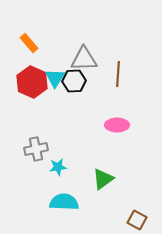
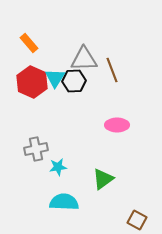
brown line: moved 6 px left, 4 px up; rotated 25 degrees counterclockwise
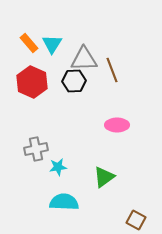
cyan triangle: moved 3 px left, 34 px up
green triangle: moved 1 px right, 2 px up
brown square: moved 1 px left
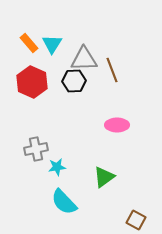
cyan star: moved 1 px left
cyan semicircle: rotated 136 degrees counterclockwise
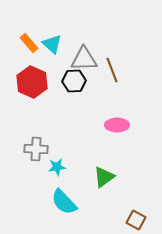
cyan triangle: rotated 20 degrees counterclockwise
gray cross: rotated 15 degrees clockwise
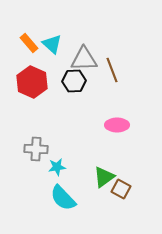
cyan semicircle: moved 1 px left, 4 px up
brown square: moved 15 px left, 31 px up
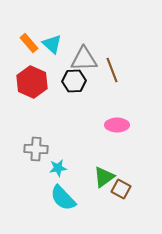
cyan star: moved 1 px right, 1 px down
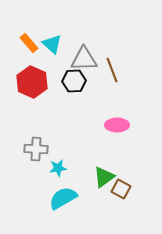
cyan semicircle: rotated 104 degrees clockwise
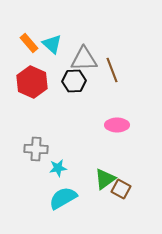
green triangle: moved 1 px right, 2 px down
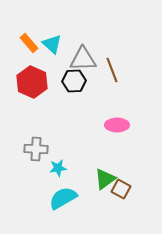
gray triangle: moved 1 px left
